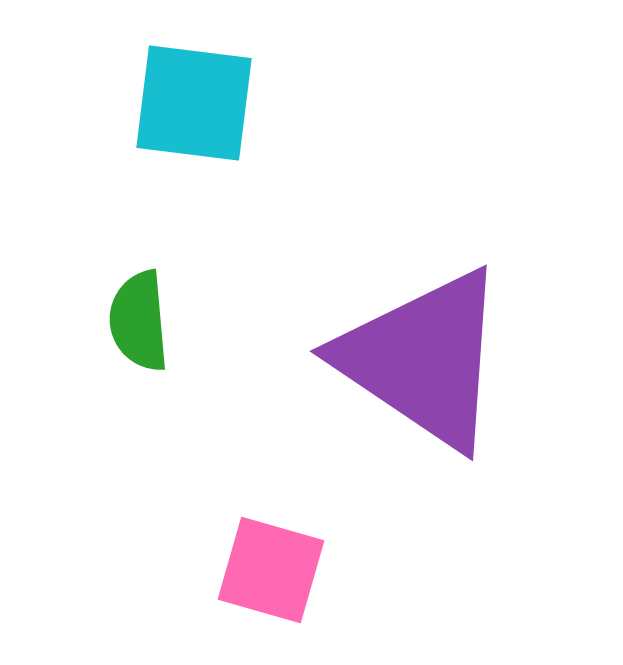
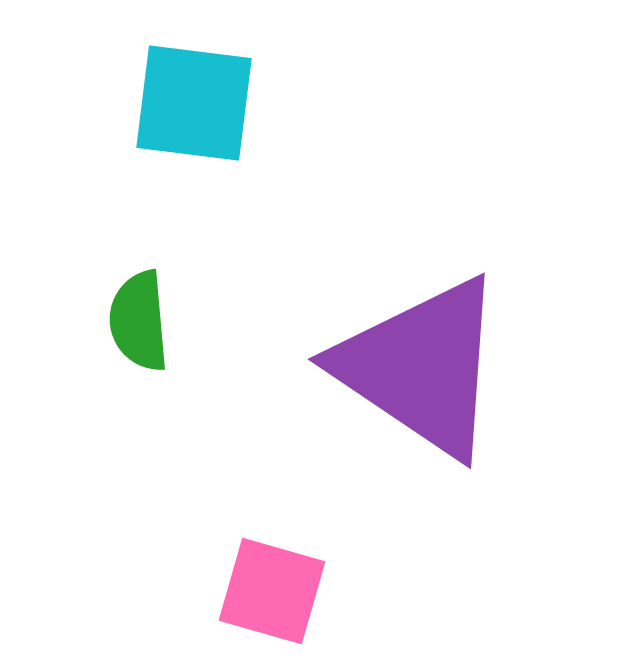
purple triangle: moved 2 px left, 8 px down
pink square: moved 1 px right, 21 px down
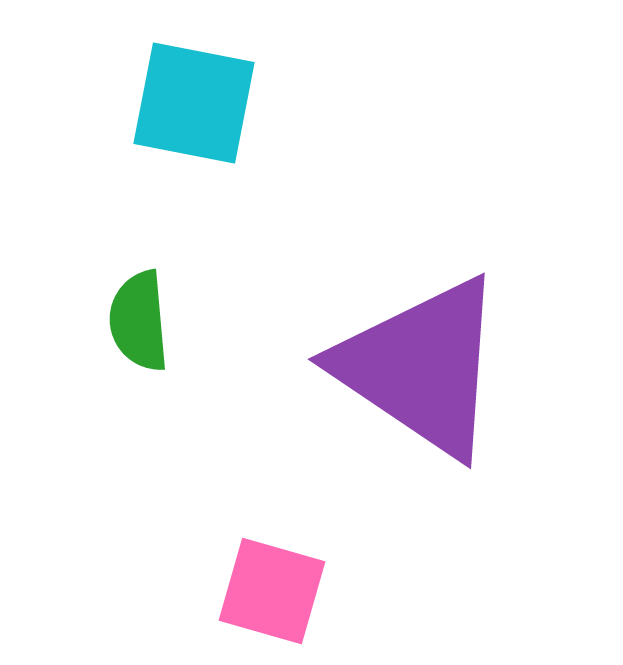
cyan square: rotated 4 degrees clockwise
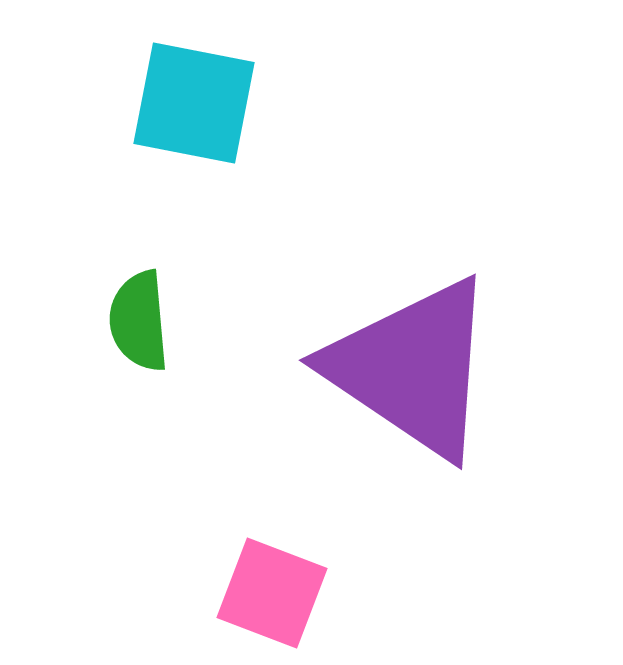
purple triangle: moved 9 px left, 1 px down
pink square: moved 2 px down; rotated 5 degrees clockwise
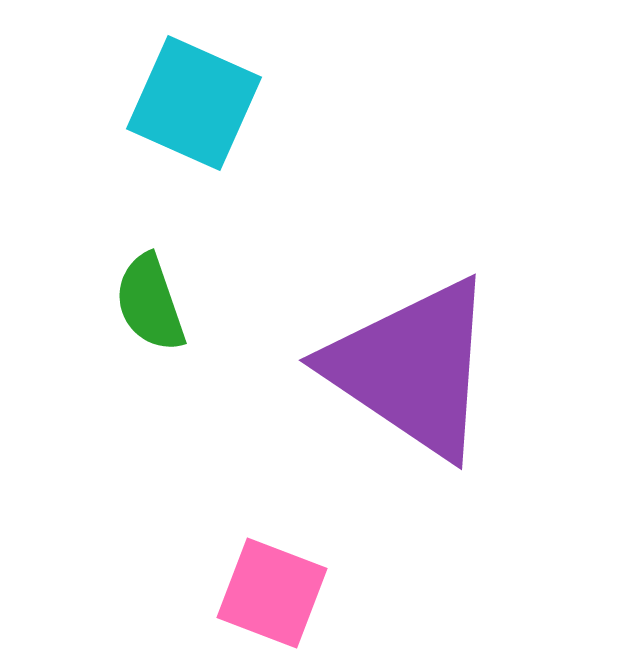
cyan square: rotated 13 degrees clockwise
green semicircle: moved 11 px right, 18 px up; rotated 14 degrees counterclockwise
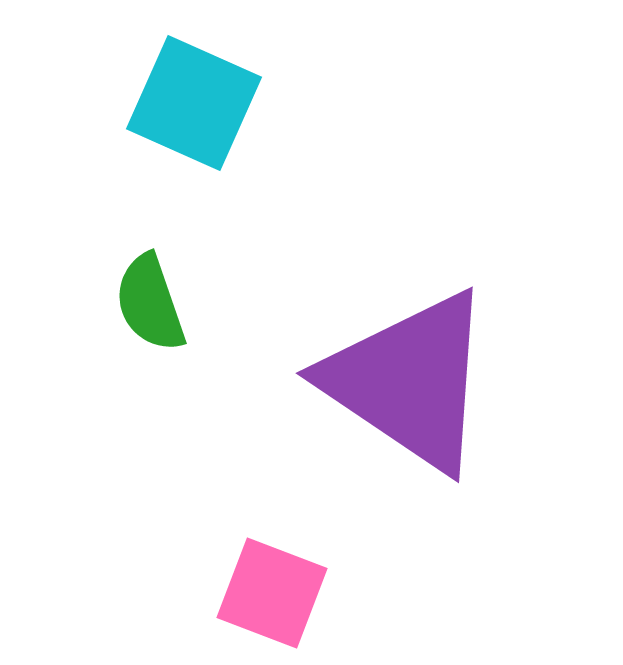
purple triangle: moved 3 px left, 13 px down
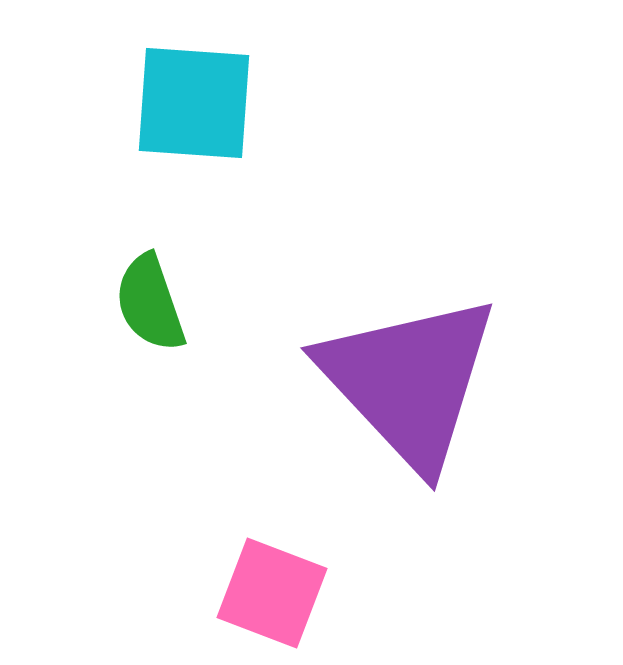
cyan square: rotated 20 degrees counterclockwise
purple triangle: rotated 13 degrees clockwise
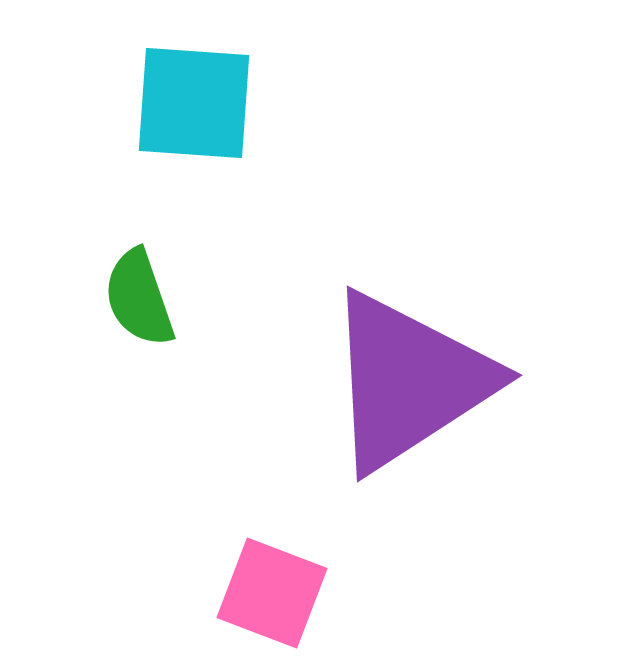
green semicircle: moved 11 px left, 5 px up
purple triangle: rotated 40 degrees clockwise
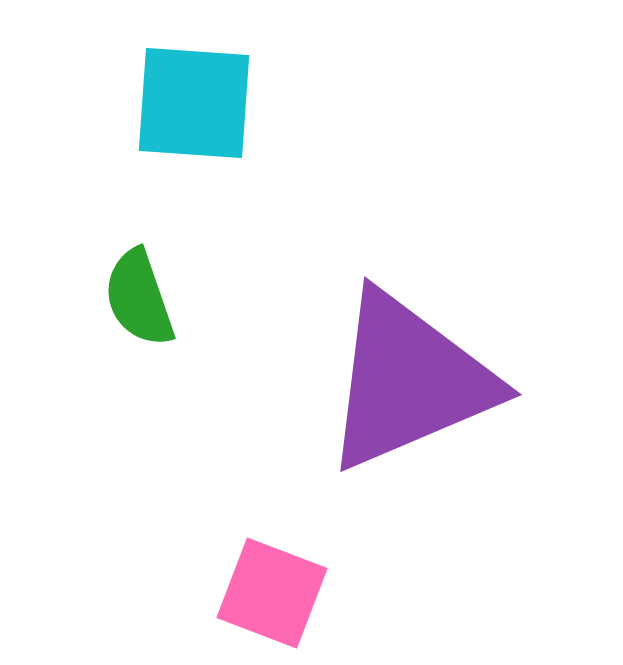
purple triangle: rotated 10 degrees clockwise
